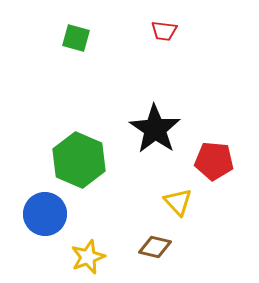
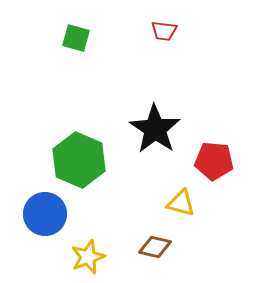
yellow triangle: moved 3 px right, 1 px down; rotated 32 degrees counterclockwise
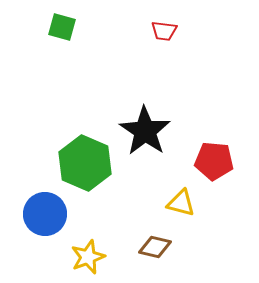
green square: moved 14 px left, 11 px up
black star: moved 10 px left, 2 px down
green hexagon: moved 6 px right, 3 px down
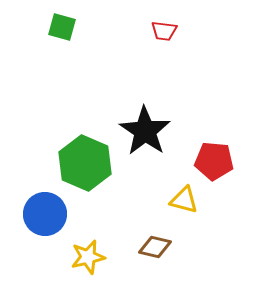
yellow triangle: moved 3 px right, 3 px up
yellow star: rotated 8 degrees clockwise
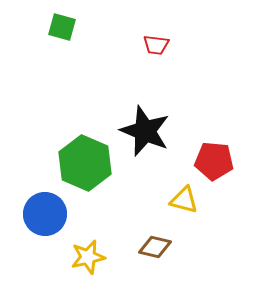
red trapezoid: moved 8 px left, 14 px down
black star: rotated 12 degrees counterclockwise
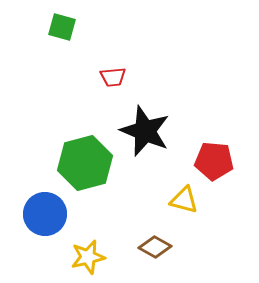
red trapezoid: moved 43 px left, 32 px down; rotated 12 degrees counterclockwise
green hexagon: rotated 22 degrees clockwise
brown diamond: rotated 16 degrees clockwise
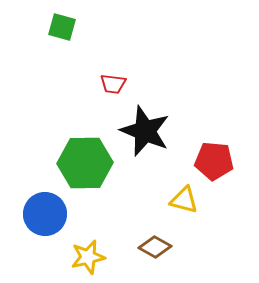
red trapezoid: moved 7 px down; rotated 12 degrees clockwise
green hexagon: rotated 14 degrees clockwise
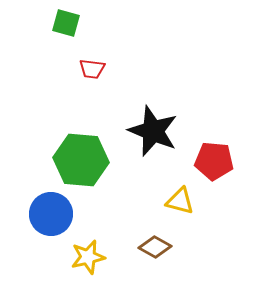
green square: moved 4 px right, 4 px up
red trapezoid: moved 21 px left, 15 px up
black star: moved 8 px right
green hexagon: moved 4 px left, 3 px up; rotated 6 degrees clockwise
yellow triangle: moved 4 px left, 1 px down
blue circle: moved 6 px right
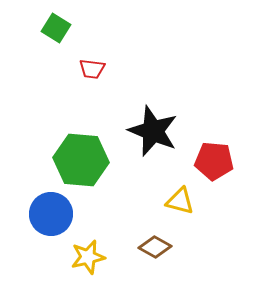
green square: moved 10 px left, 5 px down; rotated 16 degrees clockwise
